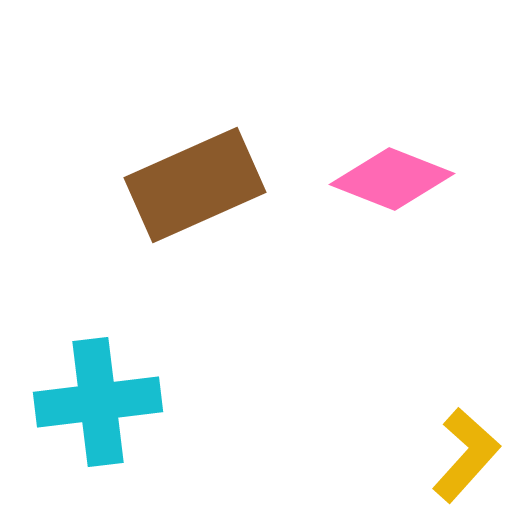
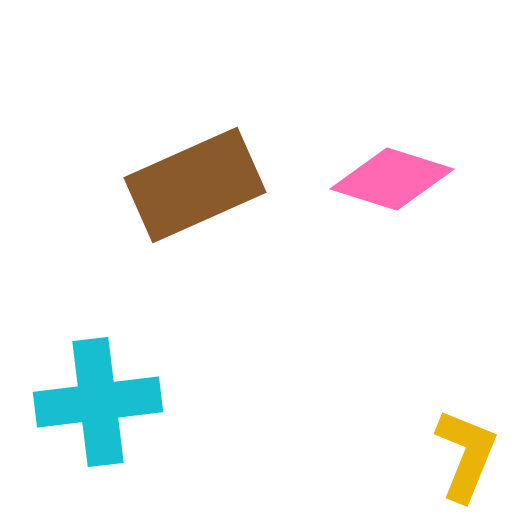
pink diamond: rotated 4 degrees counterclockwise
yellow L-shape: rotated 20 degrees counterclockwise
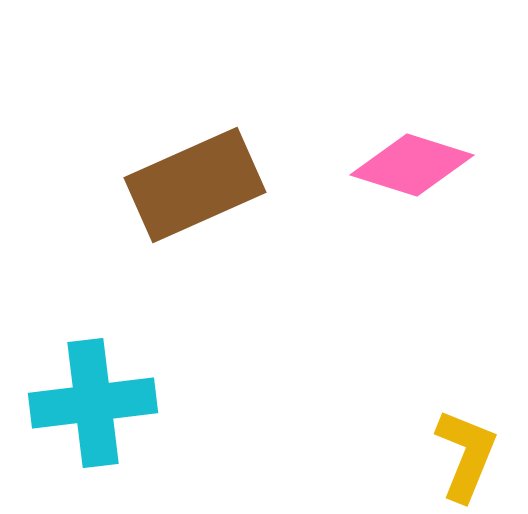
pink diamond: moved 20 px right, 14 px up
cyan cross: moved 5 px left, 1 px down
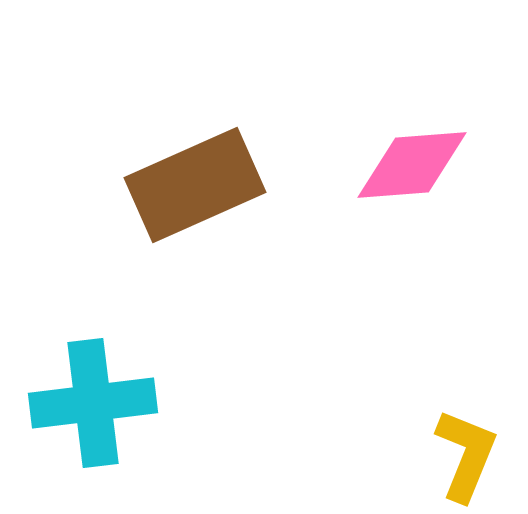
pink diamond: rotated 22 degrees counterclockwise
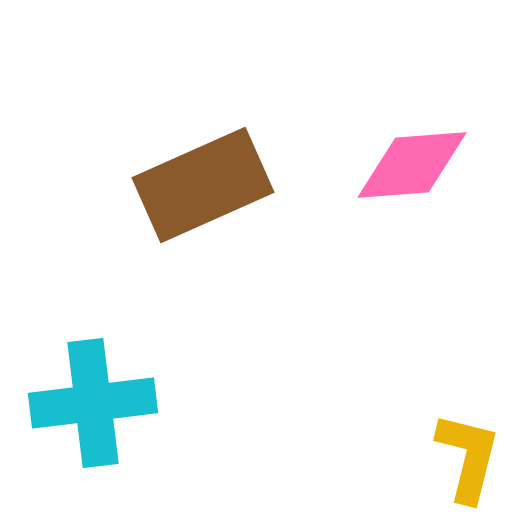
brown rectangle: moved 8 px right
yellow L-shape: moved 2 px right, 2 px down; rotated 8 degrees counterclockwise
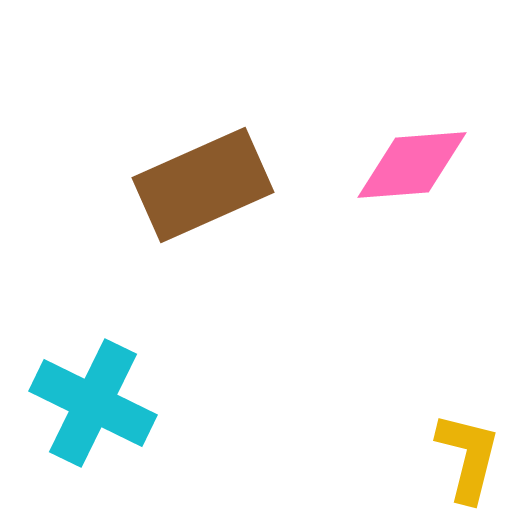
cyan cross: rotated 33 degrees clockwise
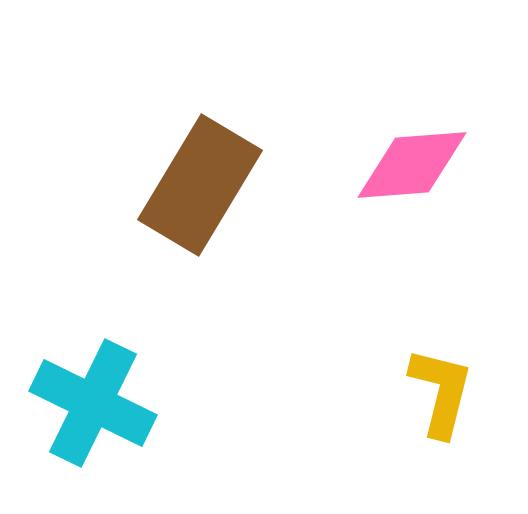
brown rectangle: moved 3 px left; rotated 35 degrees counterclockwise
yellow L-shape: moved 27 px left, 65 px up
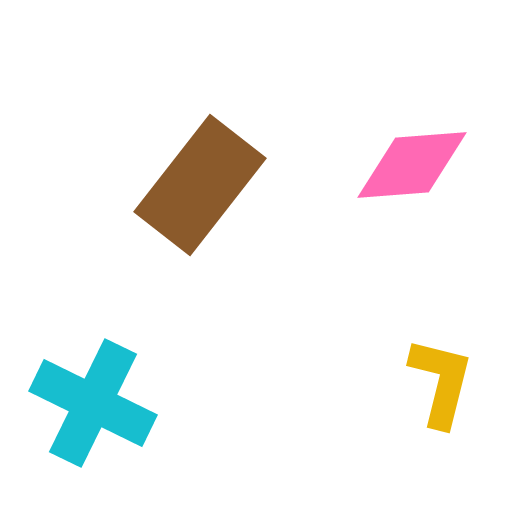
brown rectangle: rotated 7 degrees clockwise
yellow L-shape: moved 10 px up
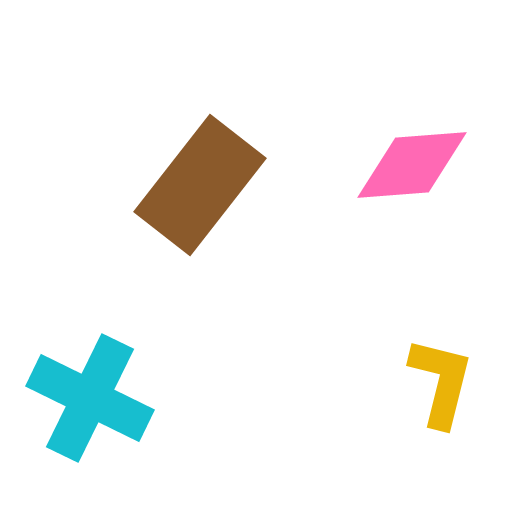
cyan cross: moved 3 px left, 5 px up
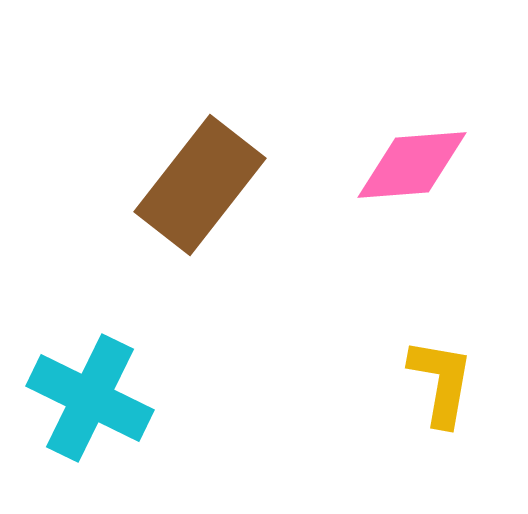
yellow L-shape: rotated 4 degrees counterclockwise
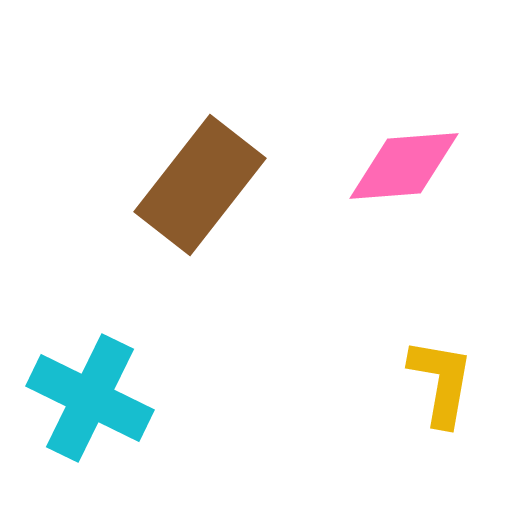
pink diamond: moved 8 px left, 1 px down
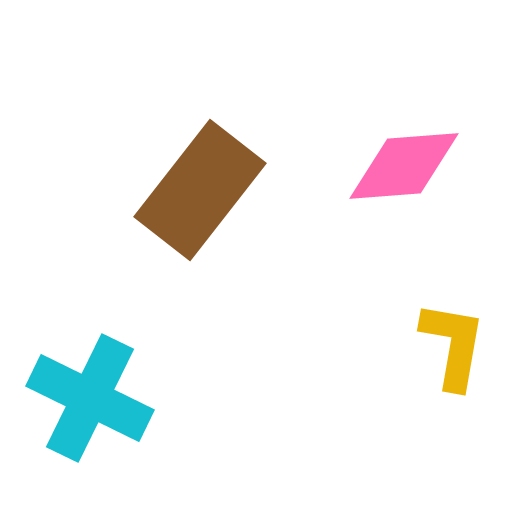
brown rectangle: moved 5 px down
yellow L-shape: moved 12 px right, 37 px up
